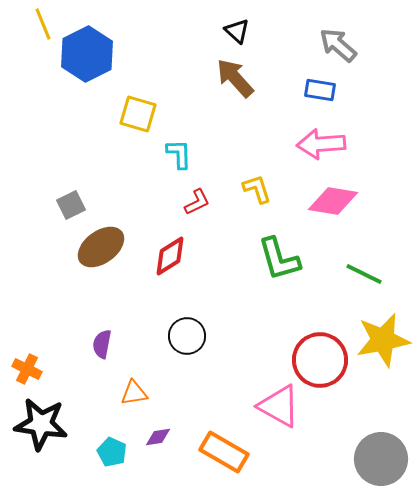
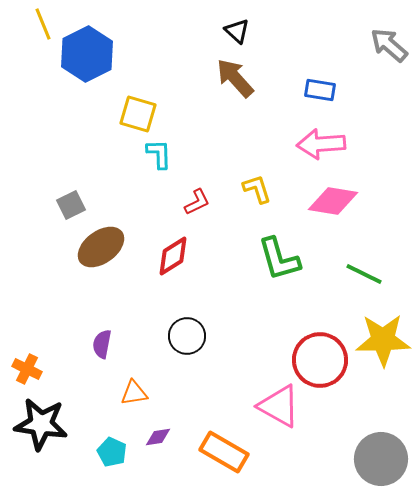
gray arrow: moved 51 px right
cyan L-shape: moved 20 px left
red diamond: moved 3 px right
yellow star: rotated 10 degrees clockwise
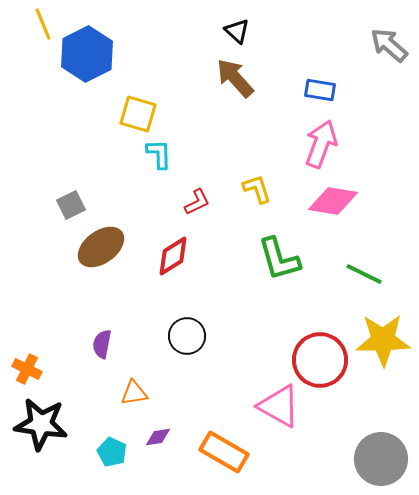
pink arrow: rotated 114 degrees clockwise
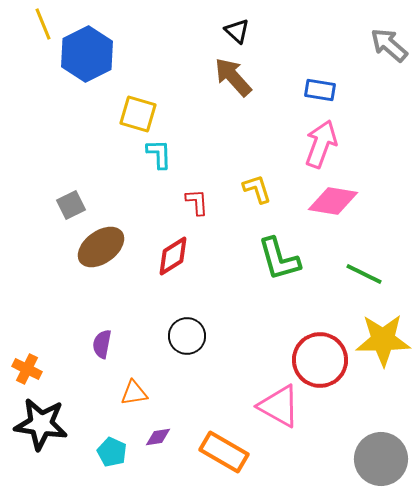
brown arrow: moved 2 px left, 1 px up
red L-shape: rotated 68 degrees counterclockwise
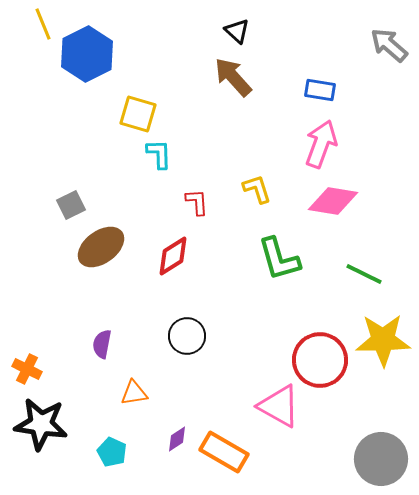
purple diamond: moved 19 px right, 2 px down; rotated 24 degrees counterclockwise
